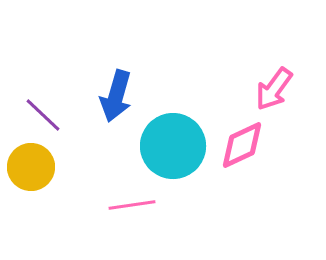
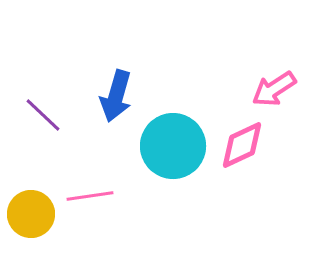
pink arrow: rotated 21 degrees clockwise
yellow circle: moved 47 px down
pink line: moved 42 px left, 9 px up
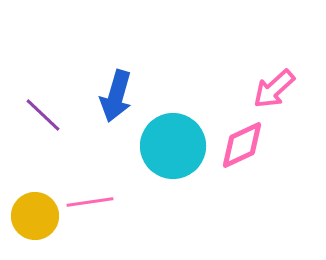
pink arrow: rotated 9 degrees counterclockwise
pink line: moved 6 px down
yellow circle: moved 4 px right, 2 px down
